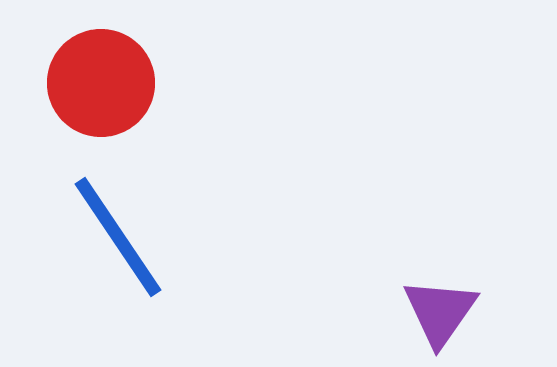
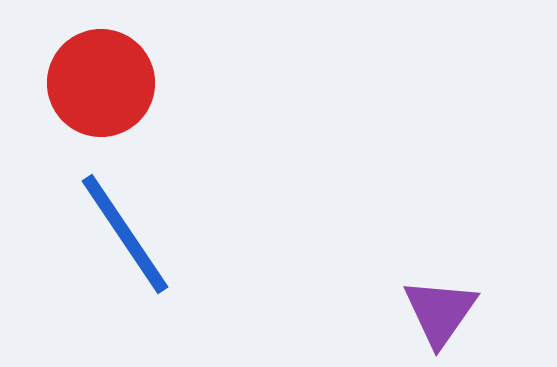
blue line: moved 7 px right, 3 px up
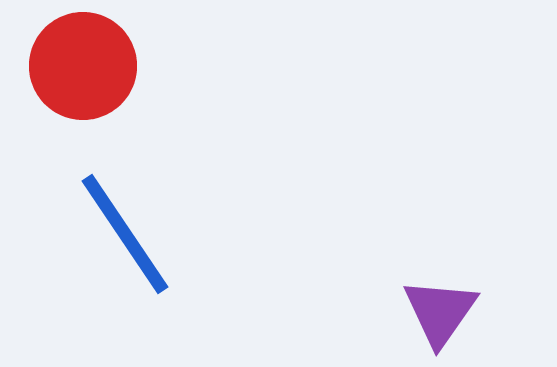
red circle: moved 18 px left, 17 px up
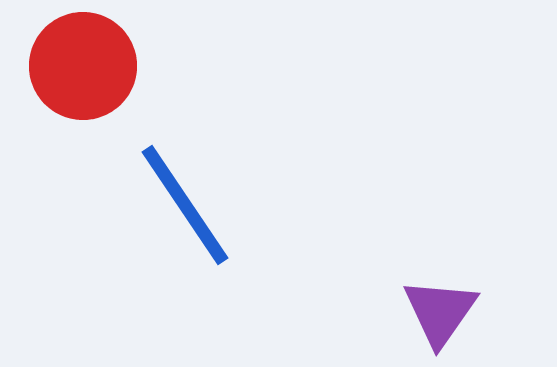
blue line: moved 60 px right, 29 px up
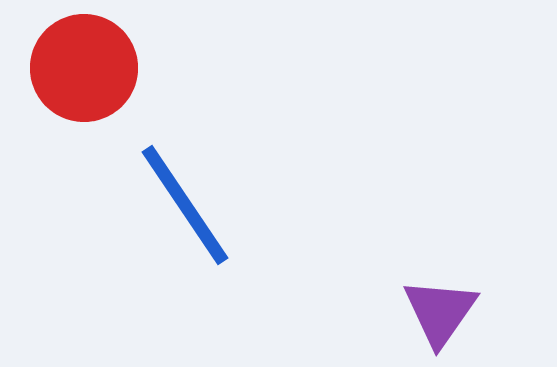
red circle: moved 1 px right, 2 px down
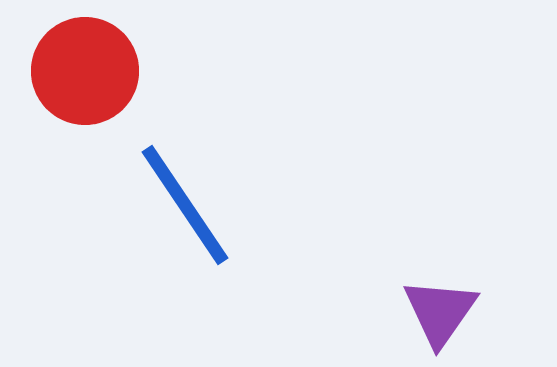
red circle: moved 1 px right, 3 px down
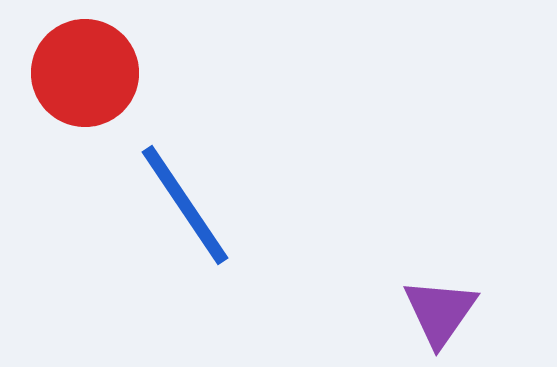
red circle: moved 2 px down
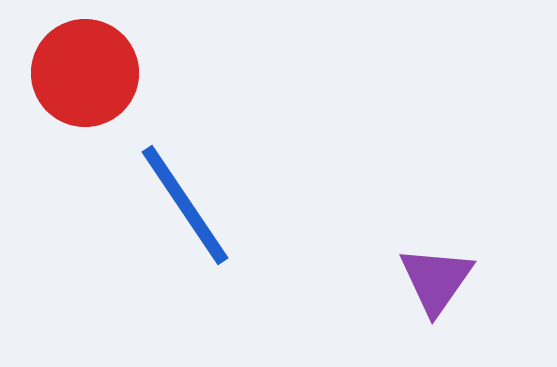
purple triangle: moved 4 px left, 32 px up
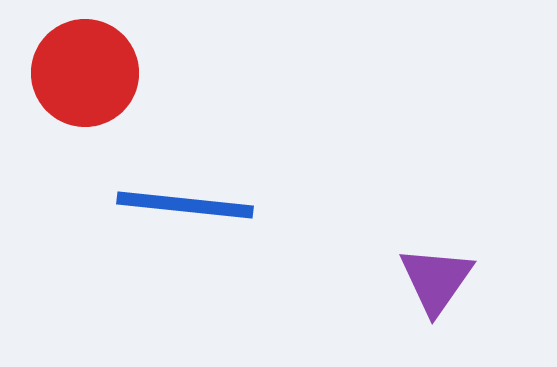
blue line: rotated 50 degrees counterclockwise
